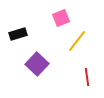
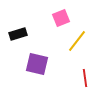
purple square: rotated 30 degrees counterclockwise
red line: moved 2 px left, 1 px down
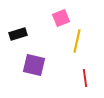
yellow line: rotated 25 degrees counterclockwise
purple square: moved 3 px left, 1 px down
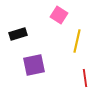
pink square: moved 2 px left, 3 px up; rotated 36 degrees counterclockwise
purple square: rotated 25 degrees counterclockwise
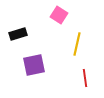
yellow line: moved 3 px down
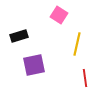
black rectangle: moved 1 px right, 2 px down
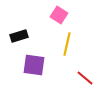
yellow line: moved 10 px left
purple square: rotated 20 degrees clockwise
red line: rotated 42 degrees counterclockwise
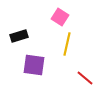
pink square: moved 1 px right, 2 px down
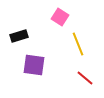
yellow line: moved 11 px right; rotated 35 degrees counterclockwise
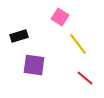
yellow line: rotated 15 degrees counterclockwise
